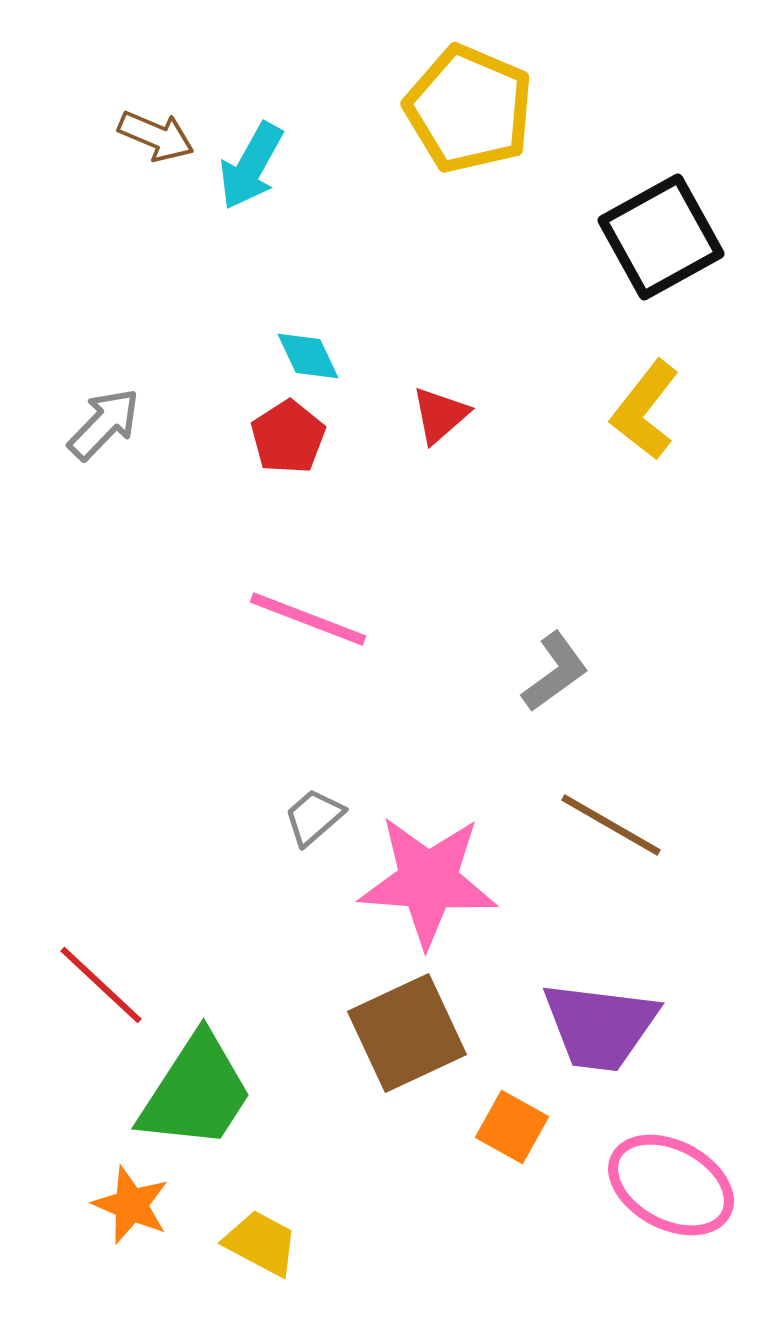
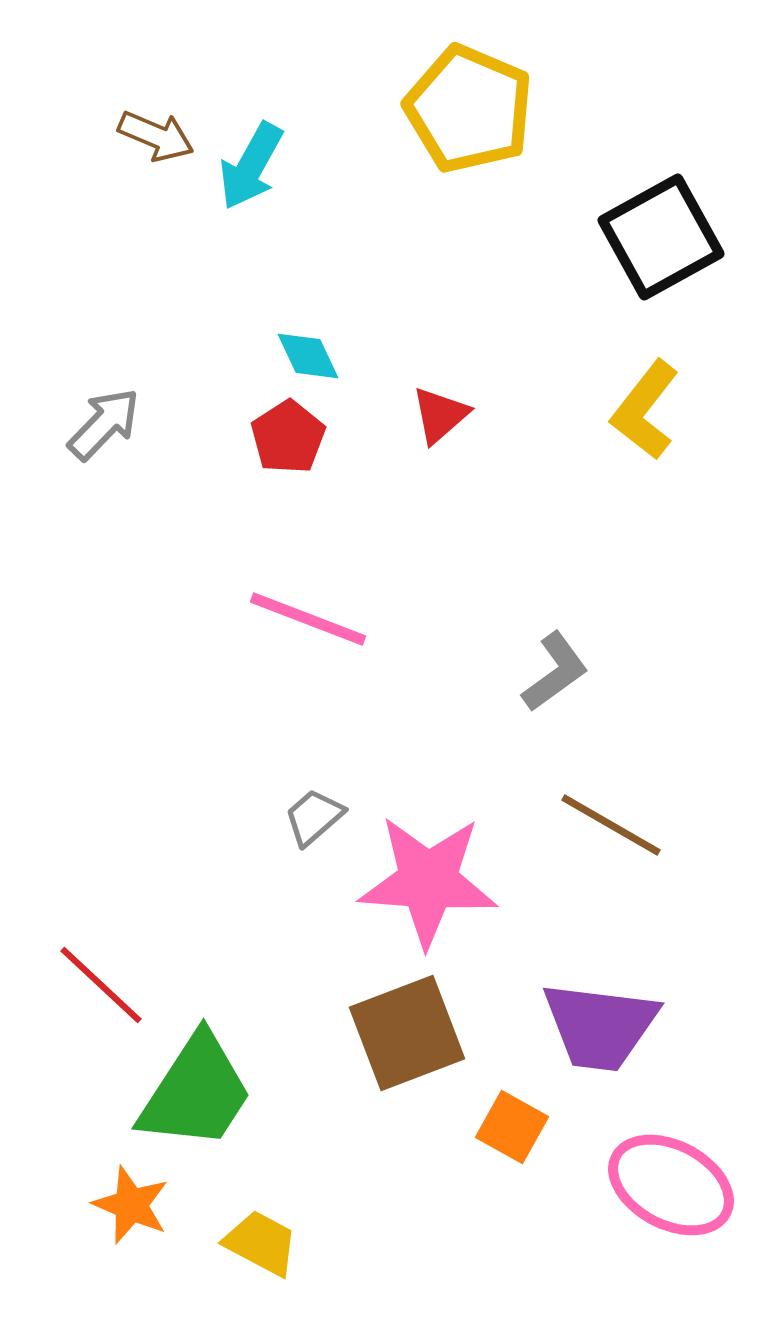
brown square: rotated 4 degrees clockwise
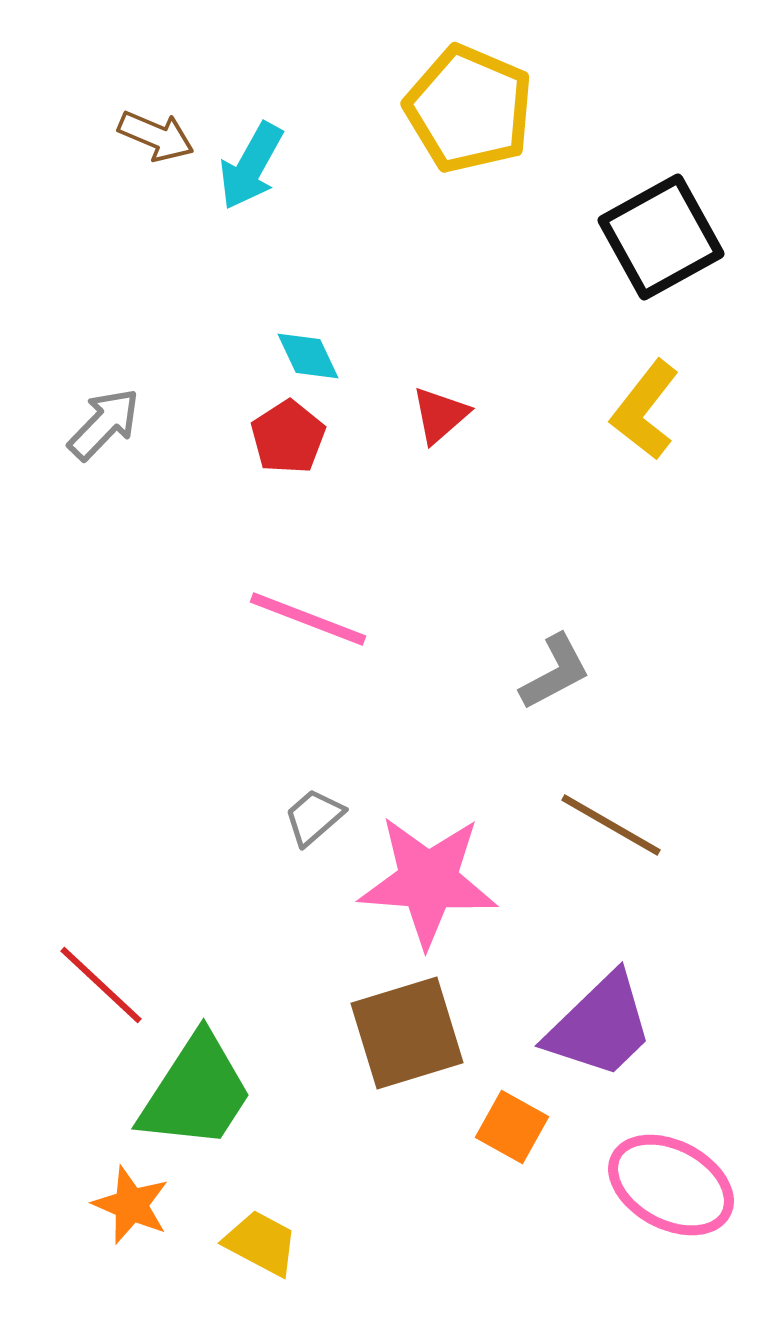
gray L-shape: rotated 8 degrees clockwise
purple trapezoid: rotated 51 degrees counterclockwise
brown square: rotated 4 degrees clockwise
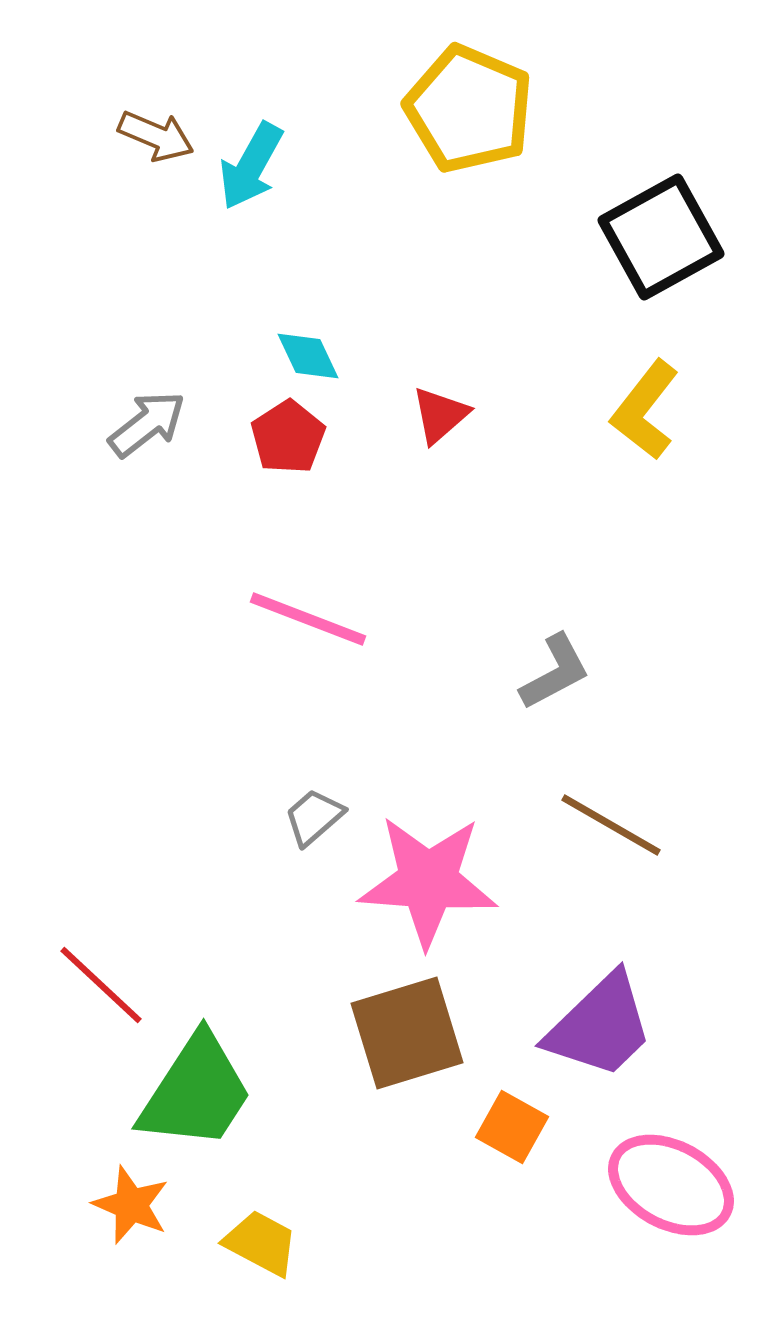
gray arrow: moved 43 px right; rotated 8 degrees clockwise
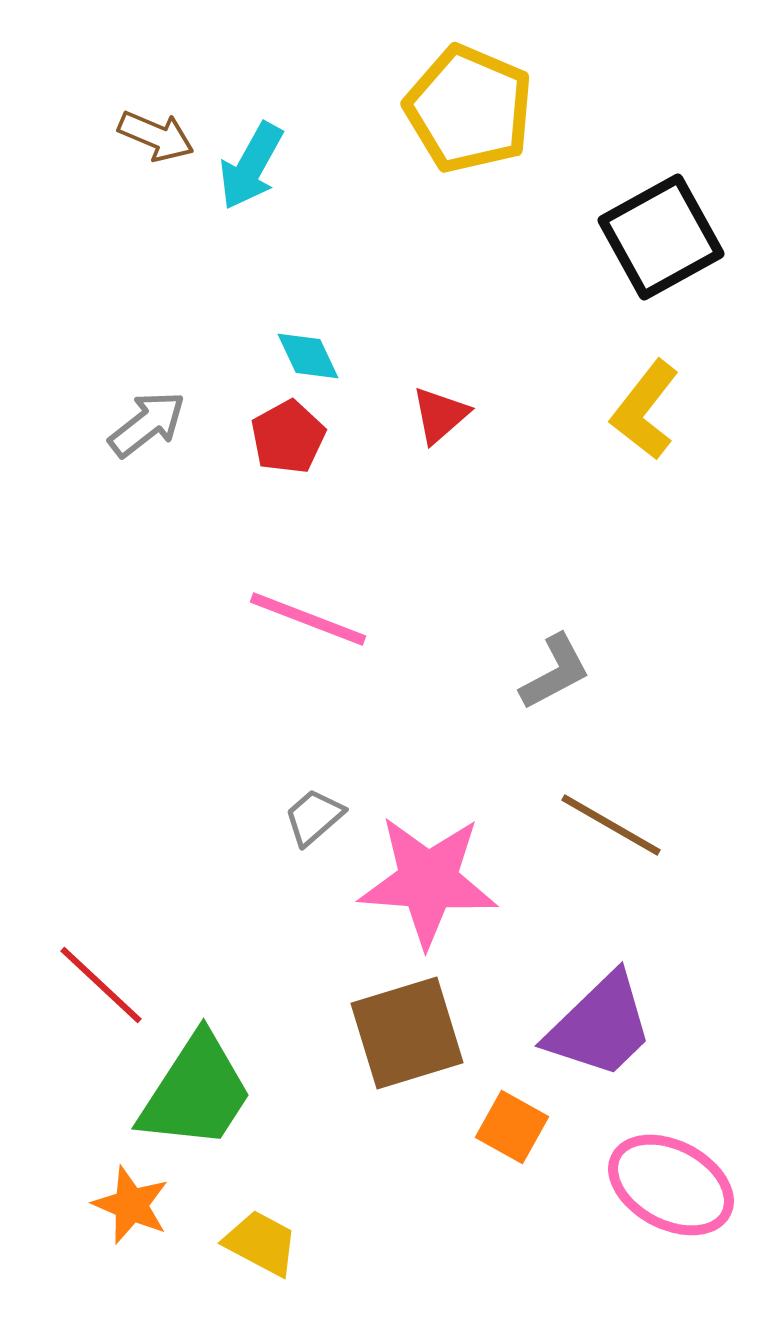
red pentagon: rotated 4 degrees clockwise
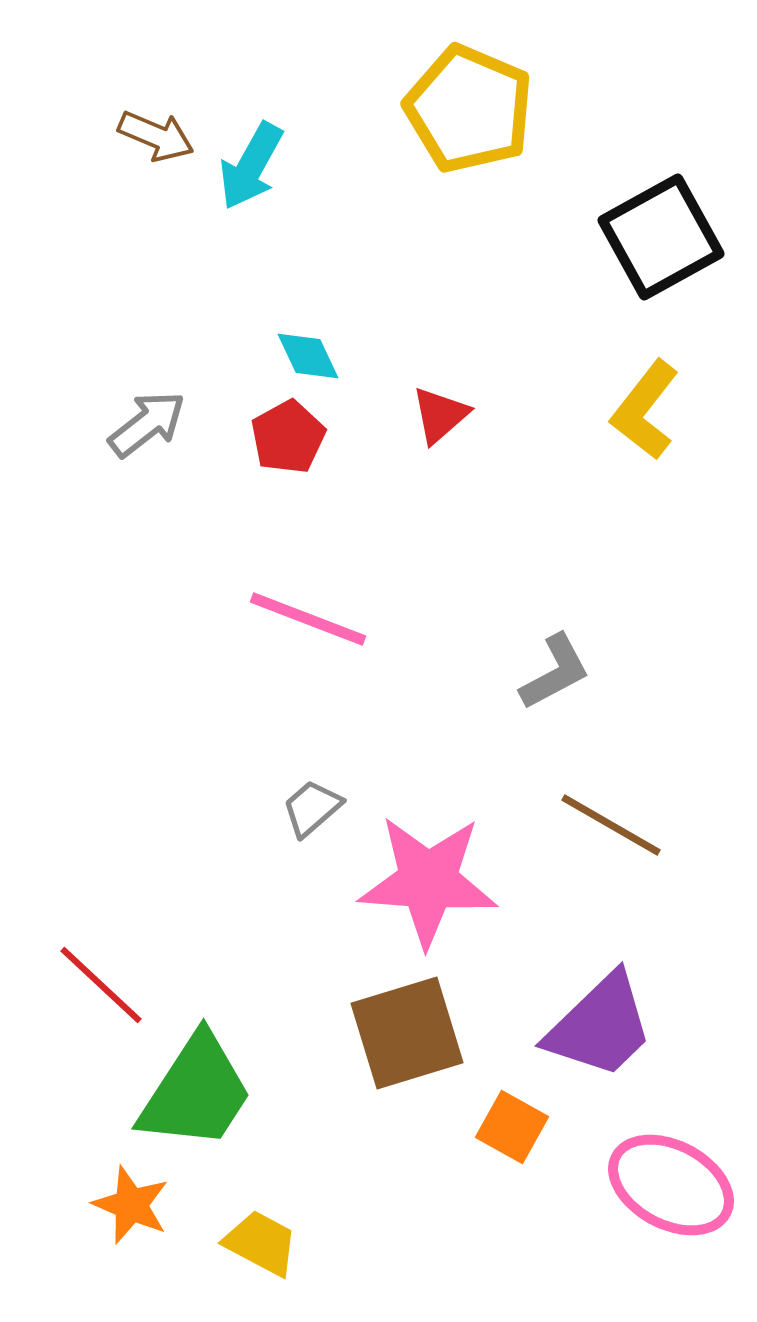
gray trapezoid: moved 2 px left, 9 px up
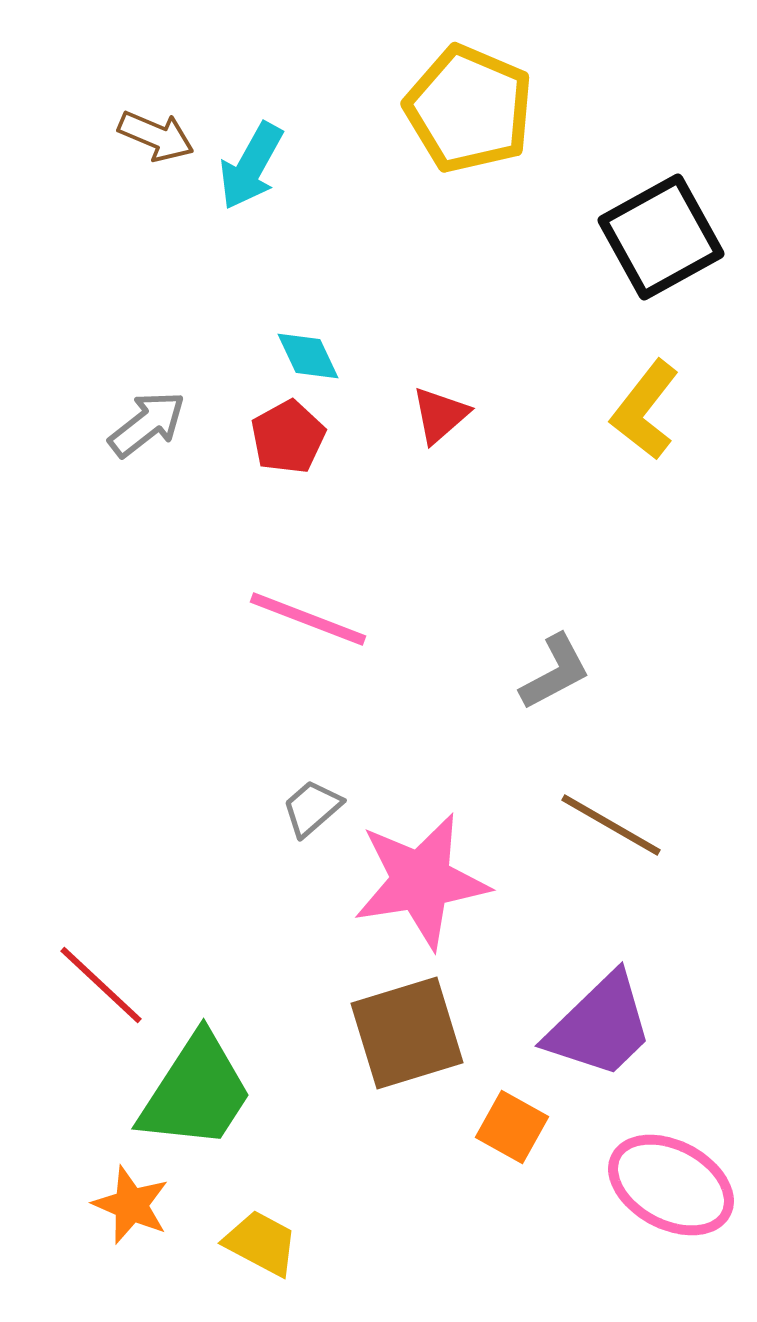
pink star: moved 7 px left; rotated 13 degrees counterclockwise
